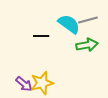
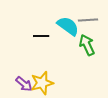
gray line: rotated 12 degrees clockwise
cyan semicircle: moved 1 px left, 2 px down
green arrow: rotated 105 degrees counterclockwise
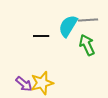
cyan semicircle: rotated 95 degrees counterclockwise
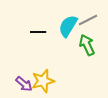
gray line: rotated 24 degrees counterclockwise
black line: moved 3 px left, 4 px up
yellow star: moved 1 px right, 2 px up
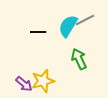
gray line: moved 3 px left
green arrow: moved 8 px left, 14 px down
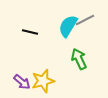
black line: moved 8 px left; rotated 14 degrees clockwise
purple arrow: moved 2 px left, 2 px up
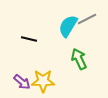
gray line: moved 2 px right, 1 px up
black line: moved 1 px left, 7 px down
yellow star: rotated 15 degrees clockwise
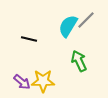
gray line: moved 1 px left, 1 px down; rotated 18 degrees counterclockwise
green arrow: moved 2 px down
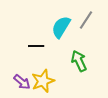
gray line: rotated 12 degrees counterclockwise
cyan semicircle: moved 7 px left, 1 px down
black line: moved 7 px right, 7 px down; rotated 14 degrees counterclockwise
yellow star: rotated 20 degrees counterclockwise
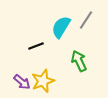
black line: rotated 21 degrees counterclockwise
